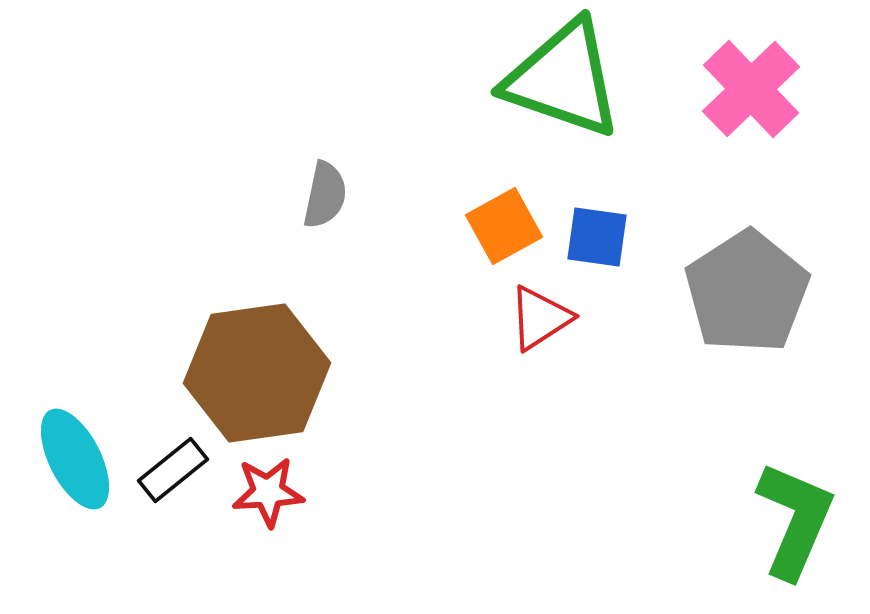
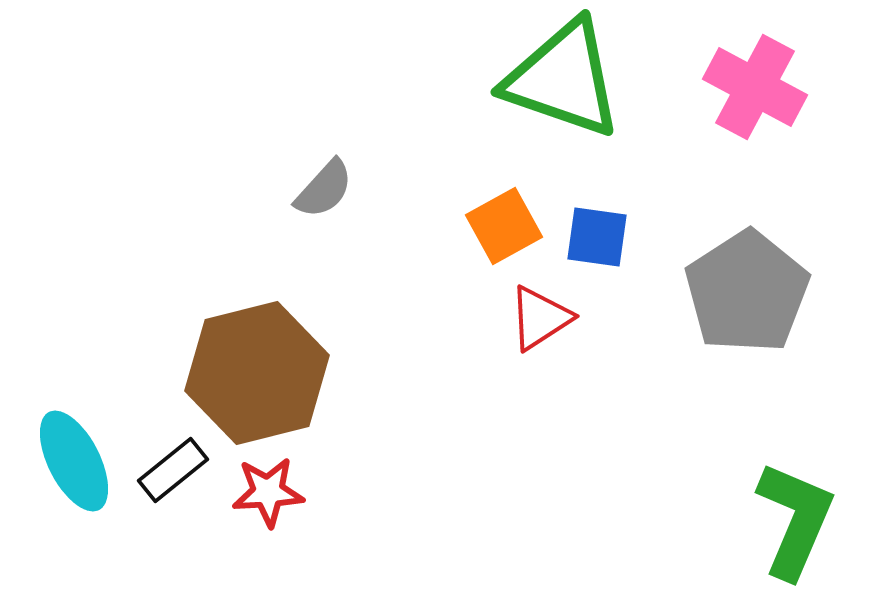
pink cross: moved 4 px right, 2 px up; rotated 18 degrees counterclockwise
gray semicircle: moved 1 px left, 6 px up; rotated 30 degrees clockwise
brown hexagon: rotated 6 degrees counterclockwise
cyan ellipse: moved 1 px left, 2 px down
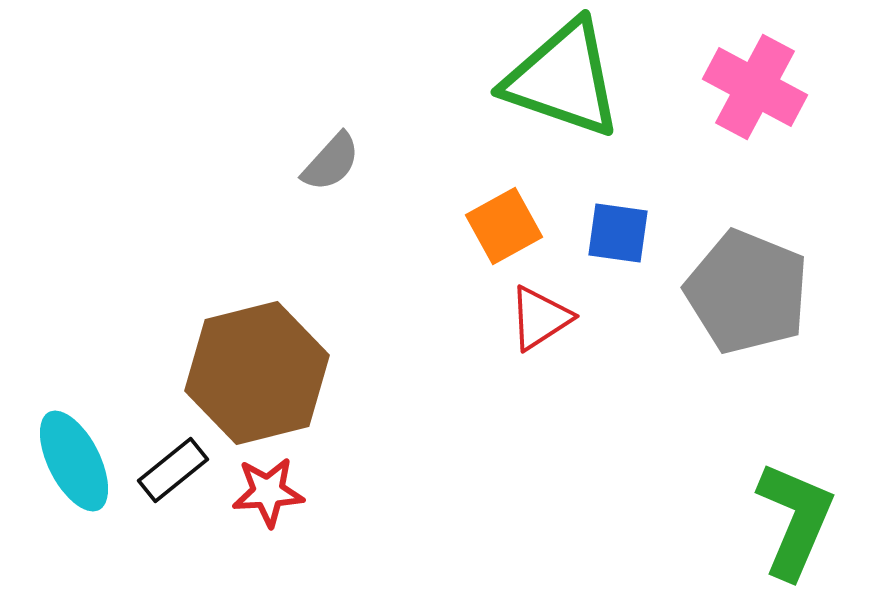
gray semicircle: moved 7 px right, 27 px up
blue square: moved 21 px right, 4 px up
gray pentagon: rotated 17 degrees counterclockwise
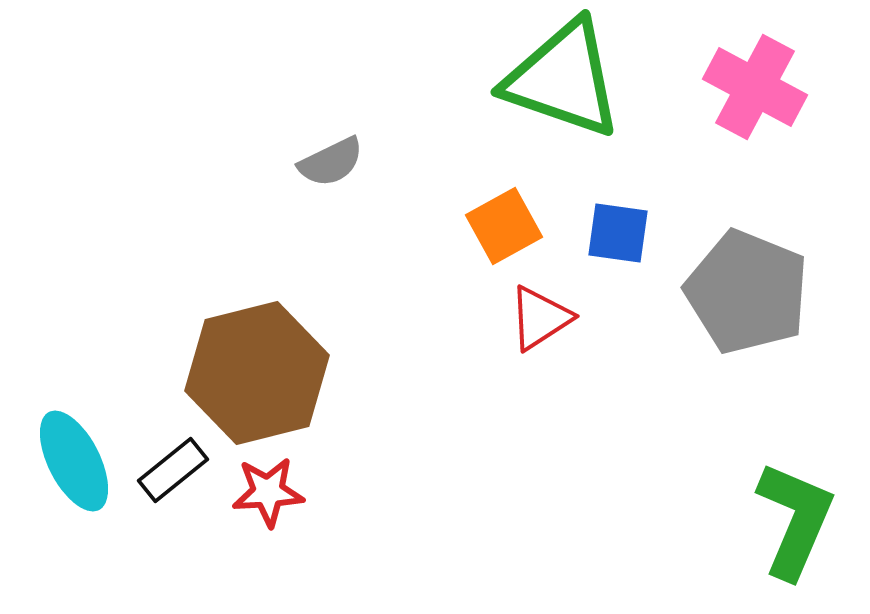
gray semicircle: rotated 22 degrees clockwise
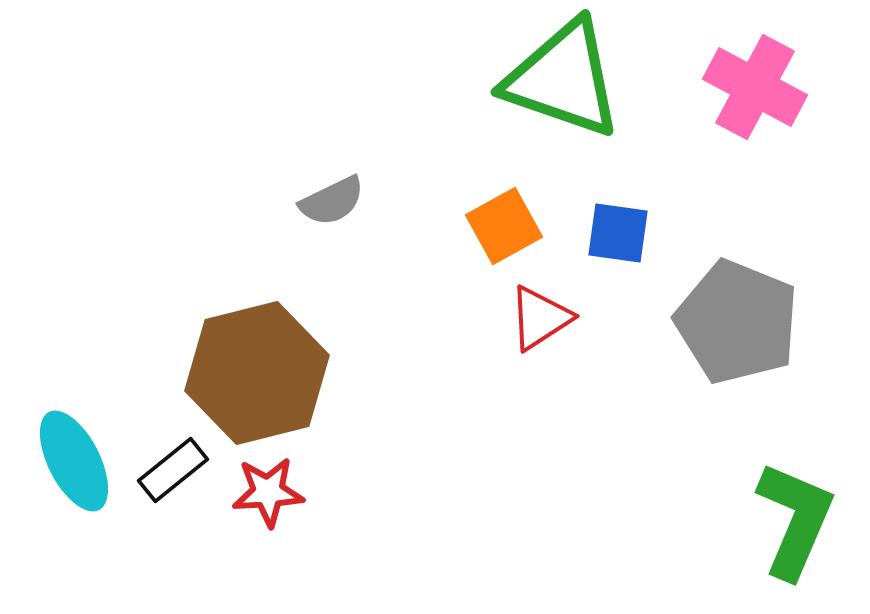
gray semicircle: moved 1 px right, 39 px down
gray pentagon: moved 10 px left, 30 px down
